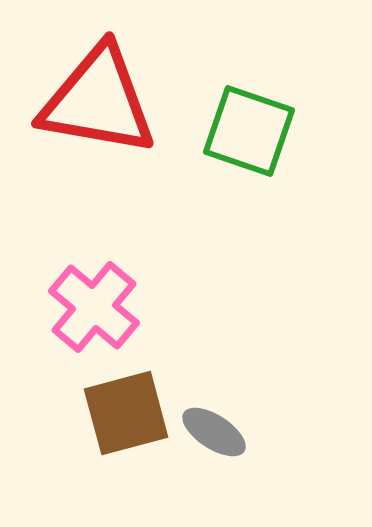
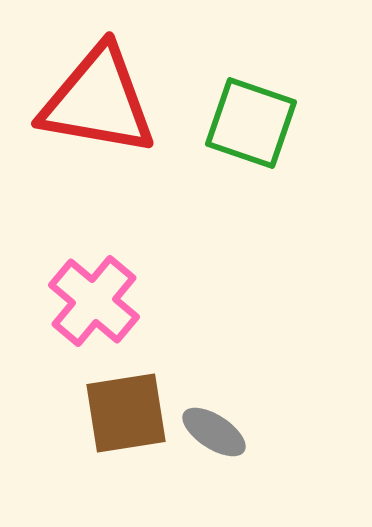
green square: moved 2 px right, 8 px up
pink cross: moved 6 px up
brown square: rotated 6 degrees clockwise
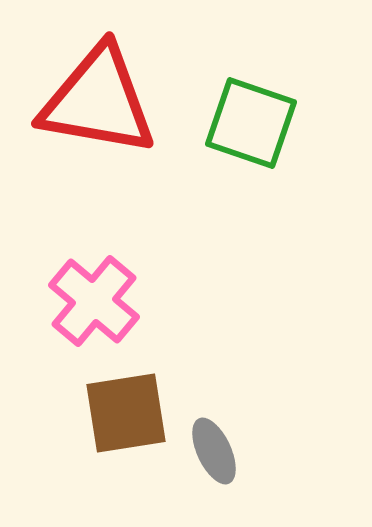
gray ellipse: moved 19 px down; rotated 32 degrees clockwise
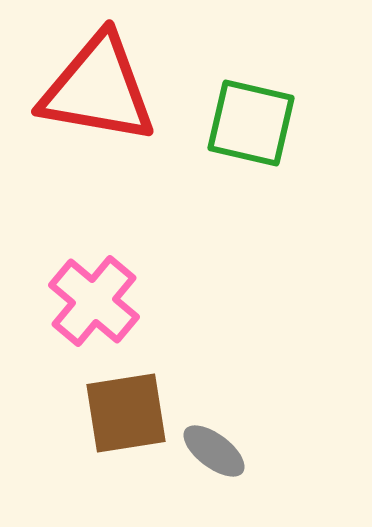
red triangle: moved 12 px up
green square: rotated 6 degrees counterclockwise
gray ellipse: rotated 28 degrees counterclockwise
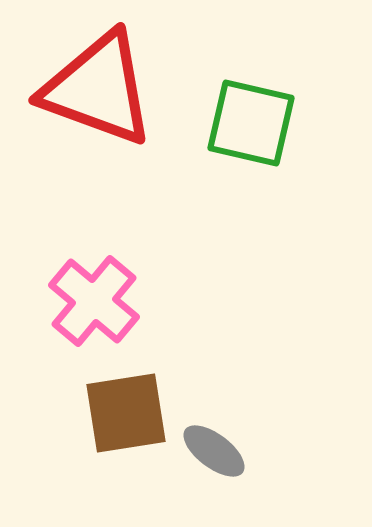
red triangle: rotated 10 degrees clockwise
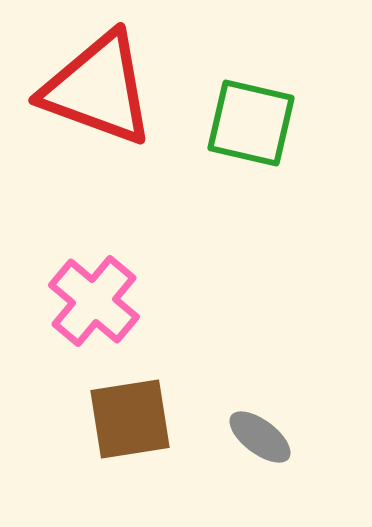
brown square: moved 4 px right, 6 px down
gray ellipse: moved 46 px right, 14 px up
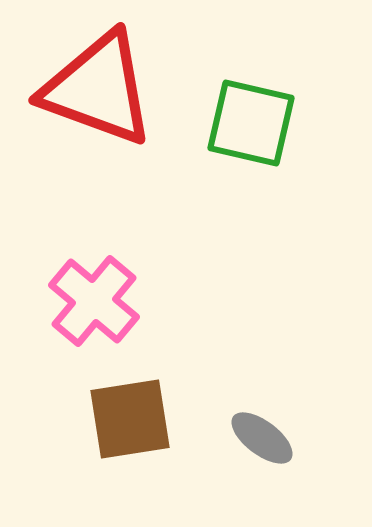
gray ellipse: moved 2 px right, 1 px down
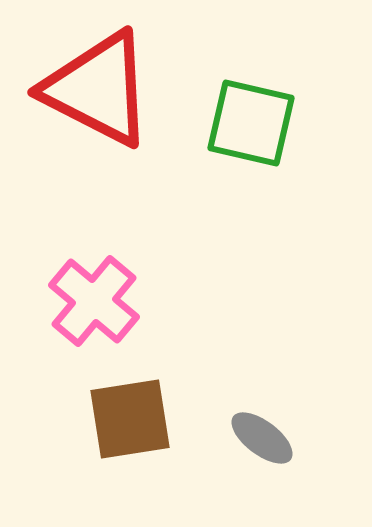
red triangle: rotated 7 degrees clockwise
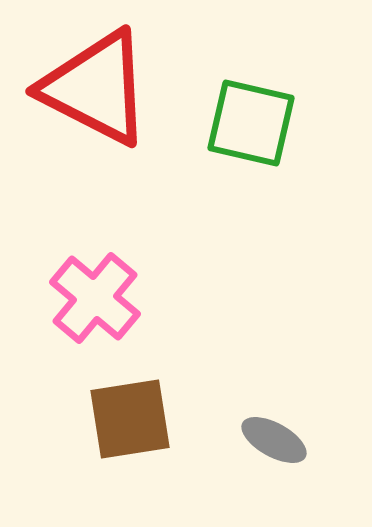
red triangle: moved 2 px left, 1 px up
pink cross: moved 1 px right, 3 px up
gray ellipse: moved 12 px right, 2 px down; rotated 8 degrees counterclockwise
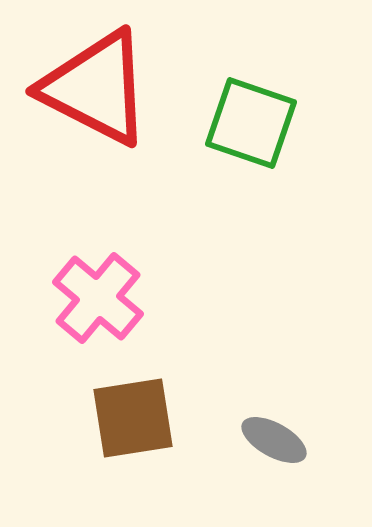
green square: rotated 6 degrees clockwise
pink cross: moved 3 px right
brown square: moved 3 px right, 1 px up
